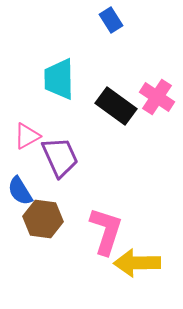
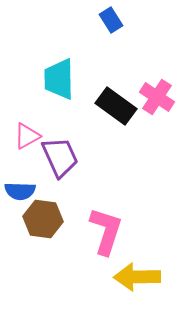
blue semicircle: rotated 56 degrees counterclockwise
yellow arrow: moved 14 px down
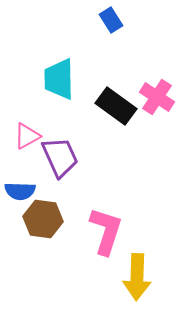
yellow arrow: rotated 87 degrees counterclockwise
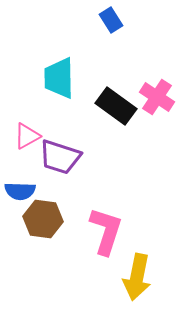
cyan trapezoid: moved 1 px up
purple trapezoid: rotated 132 degrees clockwise
yellow arrow: rotated 9 degrees clockwise
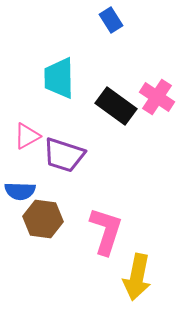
purple trapezoid: moved 4 px right, 2 px up
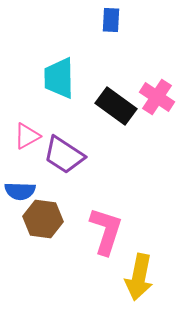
blue rectangle: rotated 35 degrees clockwise
purple trapezoid: rotated 15 degrees clockwise
yellow arrow: moved 2 px right
